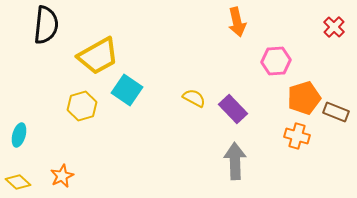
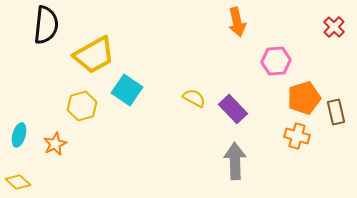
yellow trapezoid: moved 4 px left, 1 px up
brown rectangle: rotated 55 degrees clockwise
orange star: moved 7 px left, 32 px up
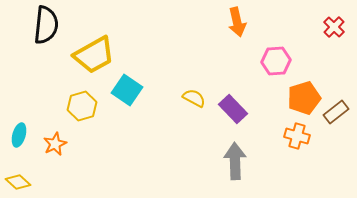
brown rectangle: rotated 65 degrees clockwise
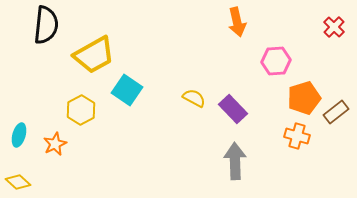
yellow hexagon: moved 1 px left, 4 px down; rotated 12 degrees counterclockwise
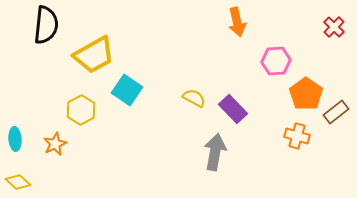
orange pentagon: moved 2 px right, 4 px up; rotated 20 degrees counterclockwise
cyan ellipse: moved 4 px left, 4 px down; rotated 20 degrees counterclockwise
gray arrow: moved 20 px left, 9 px up; rotated 12 degrees clockwise
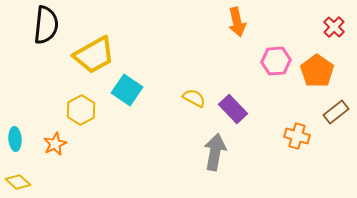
orange pentagon: moved 11 px right, 23 px up
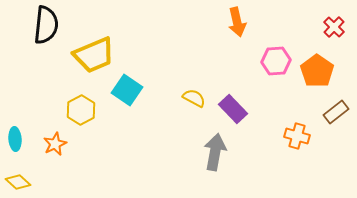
yellow trapezoid: rotated 6 degrees clockwise
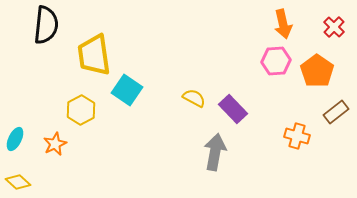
orange arrow: moved 46 px right, 2 px down
yellow trapezoid: rotated 105 degrees clockwise
cyan ellipse: rotated 30 degrees clockwise
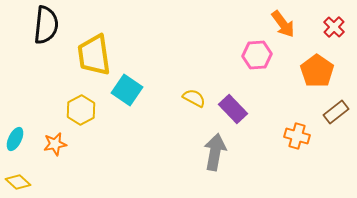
orange arrow: rotated 24 degrees counterclockwise
pink hexagon: moved 19 px left, 6 px up
orange star: rotated 15 degrees clockwise
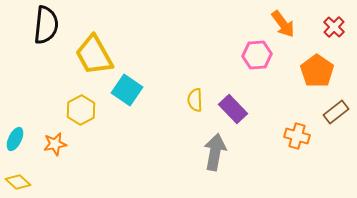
yellow trapezoid: rotated 21 degrees counterclockwise
yellow semicircle: moved 1 px right, 2 px down; rotated 120 degrees counterclockwise
